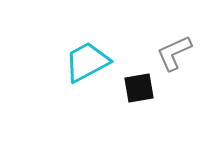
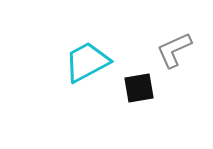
gray L-shape: moved 3 px up
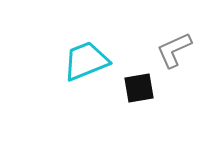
cyan trapezoid: moved 1 px left, 1 px up; rotated 6 degrees clockwise
